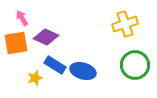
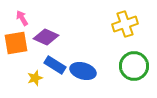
green circle: moved 1 px left, 1 px down
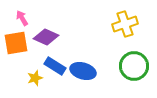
blue rectangle: moved 1 px down
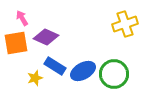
green circle: moved 20 px left, 8 px down
blue ellipse: rotated 45 degrees counterclockwise
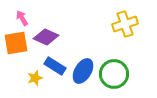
blue ellipse: rotated 30 degrees counterclockwise
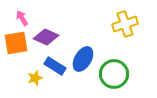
blue ellipse: moved 12 px up
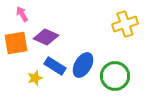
pink arrow: moved 4 px up
blue ellipse: moved 6 px down
green circle: moved 1 px right, 2 px down
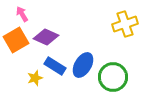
orange square: moved 3 px up; rotated 20 degrees counterclockwise
green circle: moved 2 px left, 1 px down
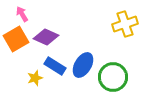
orange square: moved 1 px up
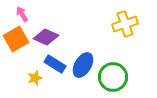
blue rectangle: moved 2 px up
